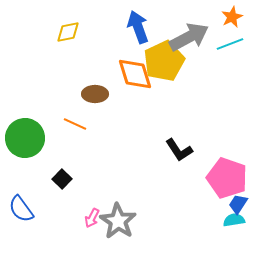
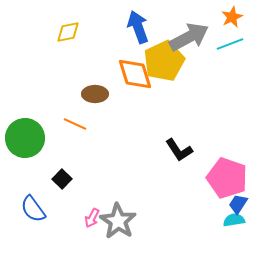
blue semicircle: moved 12 px right
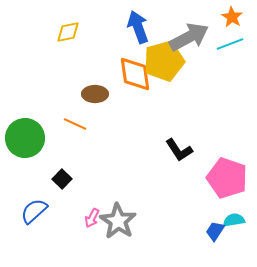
orange star: rotated 15 degrees counterclockwise
yellow pentagon: rotated 9 degrees clockwise
orange diamond: rotated 9 degrees clockwise
blue trapezoid: moved 23 px left, 27 px down
blue semicircle: moved 1 px right, 2 px down; rotated 84 degrees clockwise
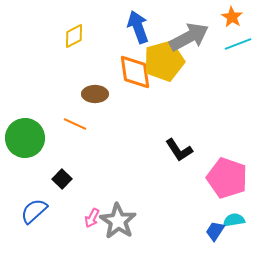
yellow diamond: moved 6 px right, 4 px down; rotated 15 degrees counterclockwise
cyan line: moved 8 px right
orange diamond: moved 2 px up
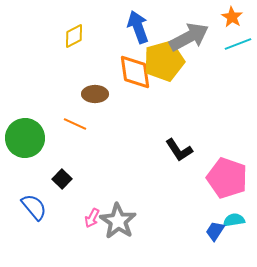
blue semicircle: moved 4 px up; rotated 92 degrees clockwise
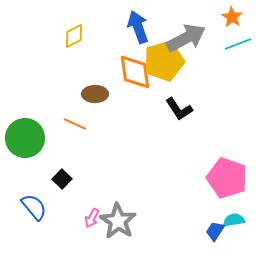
gray arrow: moved 3 px left, 1 px down
black L-shape: moved 41 px up
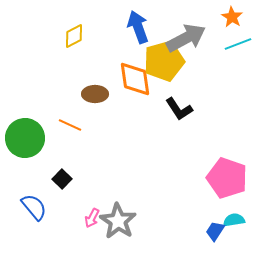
orange diamond: moved 7 px down
orange line: moved 5 px left, 1 px down
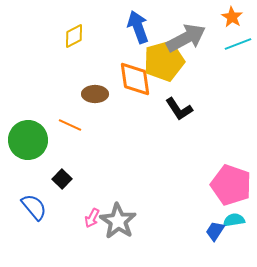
green circle: moved 3 px right, 2 px down
pink pentagon: moved 4 px right, 7 px down
